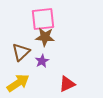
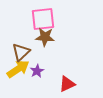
purple star: moved 5 px left, 10 px down
yellow arrow: moved 14 px up
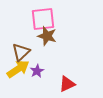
brown star: moved 2 px right, 1 px up; rotated 12 degrees clockwise
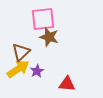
brown star: moved 2 px right, 1 px down
red triangle: rotated 30 degrees clockwise
